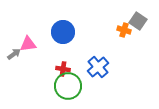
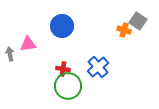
blue circle: moved 1 px left, 6 px up
gray arrow: moved 4 px left; rotated 64 degrees counterclockwise
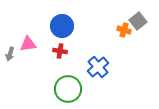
gray square: rotated 18 degrees clockwise
gray arrow: rotated 152 degrees counterclockwise
red cross: moved 3 px left, 18 px up
green circle: moved 3 px down
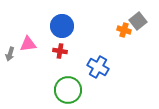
blue cross: rotated 20 degrees counterclockwise
green circle: moved 1 px down
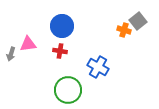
gray arrow: moved 1 px right
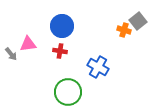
gray arrow: rotated 56 degrees counterclockwise
green circle: moved 2 px down
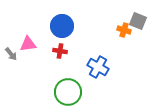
gray square: rotated 30 degrees counterclockwise
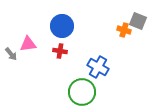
green circle: moved 14 px right
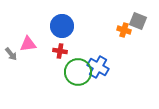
green circle: moved 4 px left, 20 px up
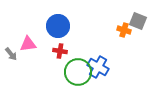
blue circle: moved 4 px left
